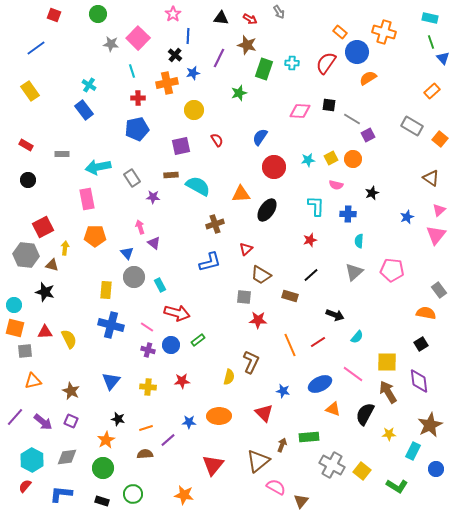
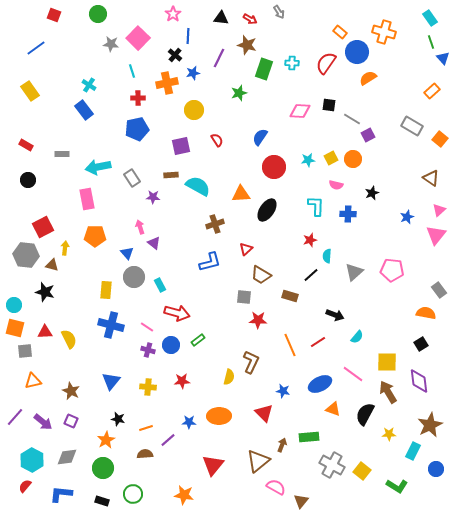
cyan rectangle at (430, 18): rotated 42 degrees clockwise
cyan semicircle at (359, 241): moved 32 px left, 15 px down
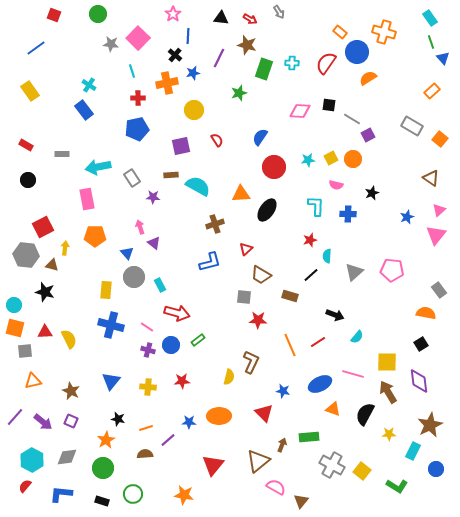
pink line at (353, 374): rotated 20 degrees counterclockwise
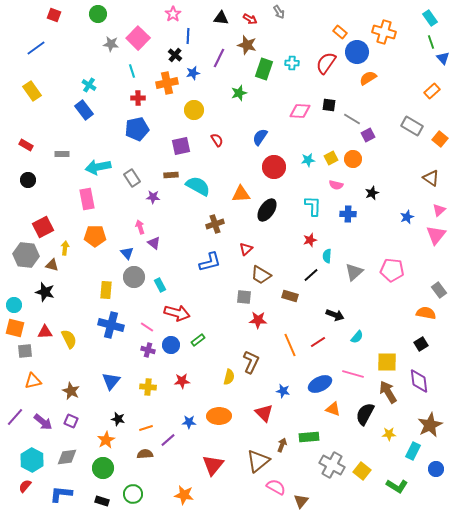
yellow rectangle at (30, 91): moved 2 px right
cyan L-shape at (316, 206): moved 3 px left
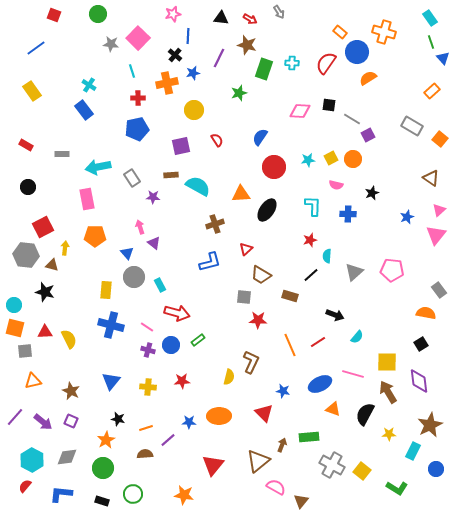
pink star at (173, 14): rotated 21 degrees clockwise
black circle at (28, 180): moved 7 px down
green L-shape at (397, 486): moved 2 px down
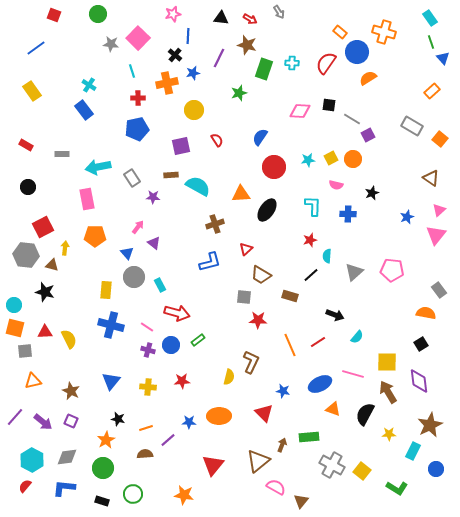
pink arrow at (140, 227): moved 2 px left; rotated 56 degrees clockwise
blue L-shape at (61, 494): moved 3 px right, 6 px up
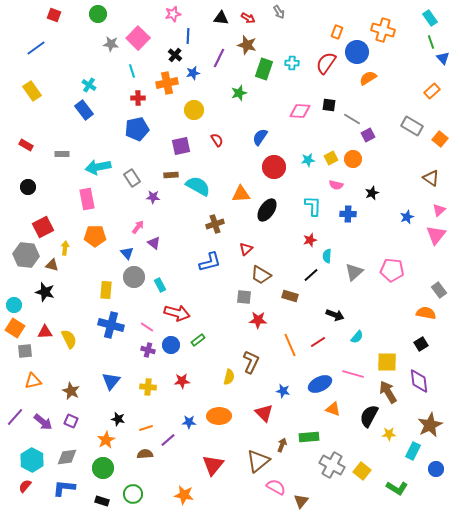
red arrow at (250, 19): moved 2 px left, 1 px up
orange rectangle at (340, 32): moved 3 px left; rotated 72 degrees clockwise
orange cross at (384, 32): moved 1 px left, 2 px up
orange square at (15, 328): rotated 18 degrees clockwise
black semicircle at (365, 414): moved 4 px right, 2 px down
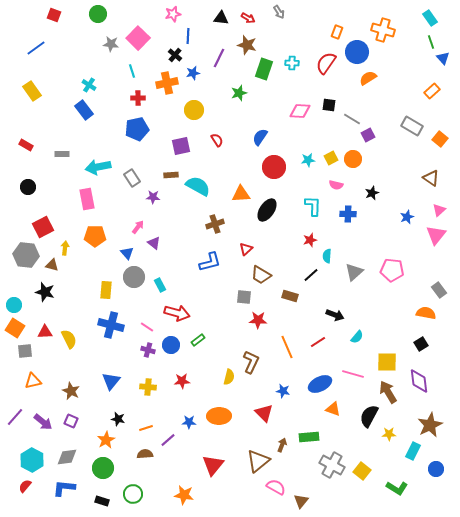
orange line at (290, 345): moved 3 px left, 2 px down
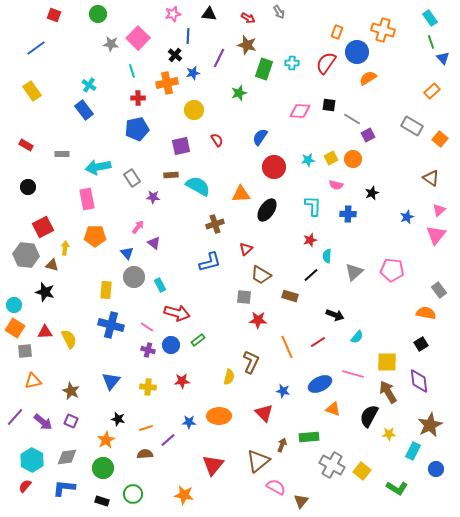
black triangle at (221, 18): moved 12 px left, 4 px up
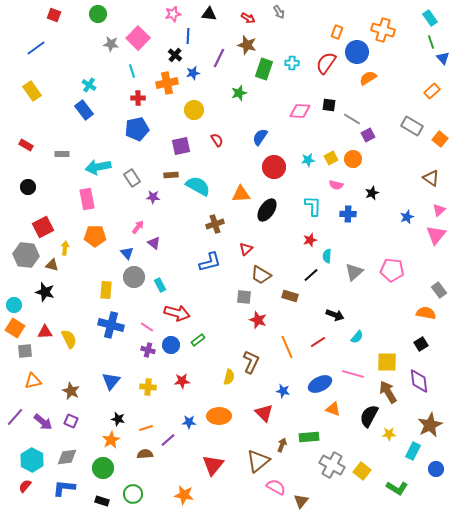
red star at (258, 320): rotated 18 degrees clockwise
orange star at (106, 440): moved 5 px right
